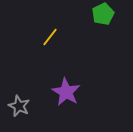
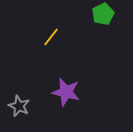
yellow line: moved 1 px right
purple star: rotated 16 degrees counterclockwise
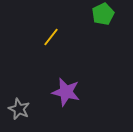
gray star: moved 3 px down
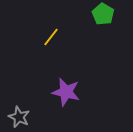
green pentagon: rotated 15 degrees counterclockwise
gray star: moved 8 px down
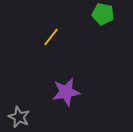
green pentagon: rotated 20 degrees counterclockwise
purple star: rotated 24 degrees counterclockwise
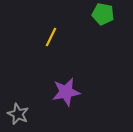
yellow line: rotated 12 degrees counterclockwise
gray star: moved 1 px left, 3 px up
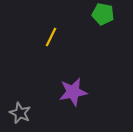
purple star: moved 7 px right
gray star: moved 2 px right, 1 px up
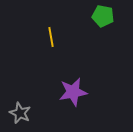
green pentagon: moved 2 px down
yellow line: rotated 36 degrees counterclockwise
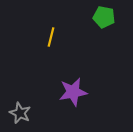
green pentagon: moved 1 px right, 1 px down
yellow line: rotated 24 degrees clockwise
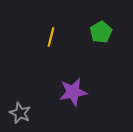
green pentagon: moved 3 px left, 15 px down; rotated 30 degrees clockwise
